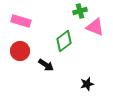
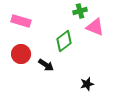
red circle: moved 1 px right, 3 px down
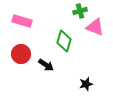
pink rectangle: moved 1 px right
green diamond: rotated 35 degrees counterclockwise
black star: moved 1 px left
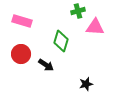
green cross: moved 2 px left
pink triangle: rotated 18 degrees counterclockwise
green diamond: moved 3 px left
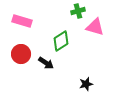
pink triangle: rotated 12 degrees clockwise
green diamond: rotated 40 degrees clockwise
black arrow: moved 2 px up
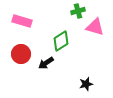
black arrow: rotated 112 degrees clockwise
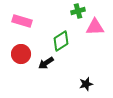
pink triangle: rotated 18 degrees counterclockwise
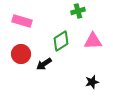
pink triangle: moved 2 px left, 14 px down
black arrow: moved 2 px left, 1 px down
black star: moved 6 px right, 2 px up
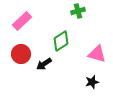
pink rectangle: rotated 60 degrees counterclockwise
pink triangle: moved 4 px right, 13 px down; rotated 18 degrees clockwise
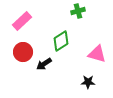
red circle: moved 2 px right, 2 px up
black star: moved 4 px left; rotated 16 degrees clockwise
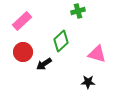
green diamond: rotated 10 degrees counterclockwise
